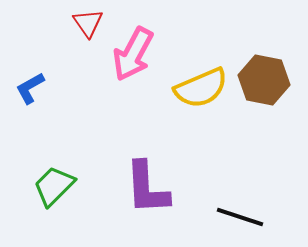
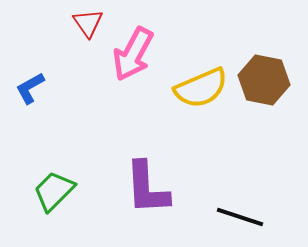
green trapezoid: moved 5 px down
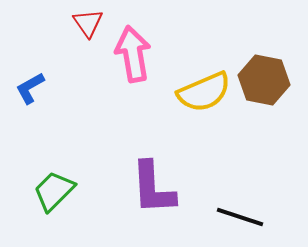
pink arrow: rotated 142 degrees clockwise
yellow semicircle: moved 3 px right, 4 px down
purple L-shape: moved 6 px right
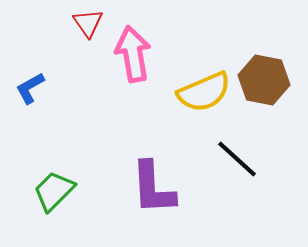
black line: moved 3 px left, 58 px up; rotated 24 degrees clockwise
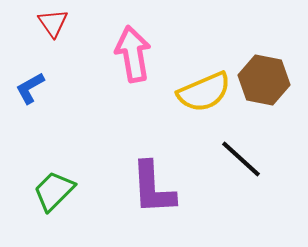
red triangle: moved 35 px left
black line: moved 4 px right
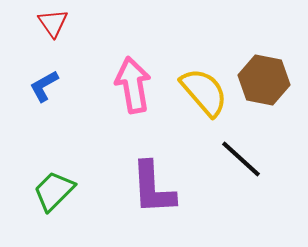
pink arrow: moved 31 px down
blue L-shape: moved 14 px right, 2 px up
yellow semicircle: rotated 108 degrees counterclockwise
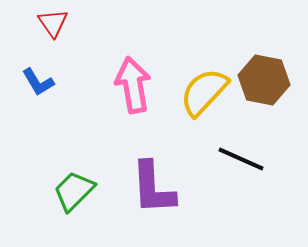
blue L-shape: moved 6 px left, 4 px up; rotated 92 degrees counterclockwise
yellow semicircle: rotated 96 degrees counterclockwise
black line: rotated 18 degrees counterclockwise
green trapezoid: moved 20 px right
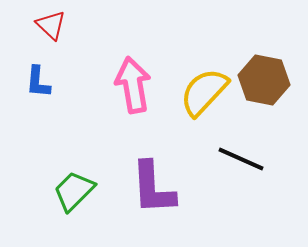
red triangle: moved 2 px left, 2 px down; rotated 12 degrees counterclockwise
blue L-shape: rotated 36 degrees clockwise
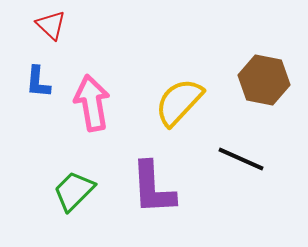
pink arrow: moved 41 px left, 18 px down
yellow semicircle: moved 25 px left, 10 px down
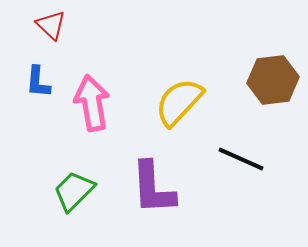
brown hexagon: moved 9 px right; rotated 18 degrees counterclockwise
